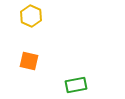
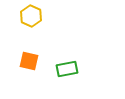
green rectangle: moved 9 px left, 16 px up
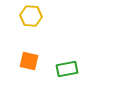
yellow hexagon: rotated 20 degrees counterclockwise
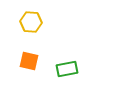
yellow hexagon: moved 6 px down
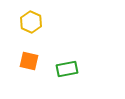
yellow hexagon: rotated 20 degrees clockwise
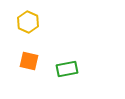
yellow hexagon: moved 3 px left
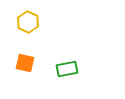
orange square: moved 4 px left, 2 px down
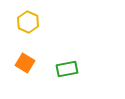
orange square: rotated 18 degrees clockwise
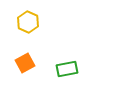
orange square: rotated 30 degrees clockwise
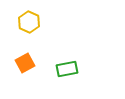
yellow hexagon: moved 1 px right
